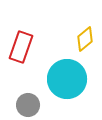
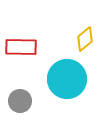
red rectangle: rotated 72 degrees clockwise
gray circle: moved 8 px left, 4 px up
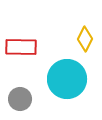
yellow diamond: rotated 25 degrees counterclockwise
gray circle: moved 2 px up
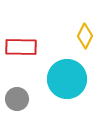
yellow diamond: moved 3 px up
gray circle: moved 3 px left
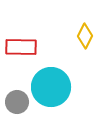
cyan circle: moved 16 px left, 8 px down
gray circle: moved 3 px down
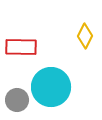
gray circle: moved 2 px up
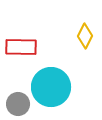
gray circle: moved 1 px right, 4 px down
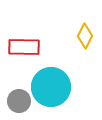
red rectangle: moved 3 px right
gray circle: moved 1 px right, 3 px up
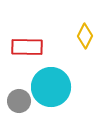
red rectangle: moved 3 px right
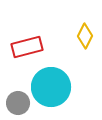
red rectangle: rotated 16 degrees counterclockwise
gray circle: moved 1 px left, 2 px down
